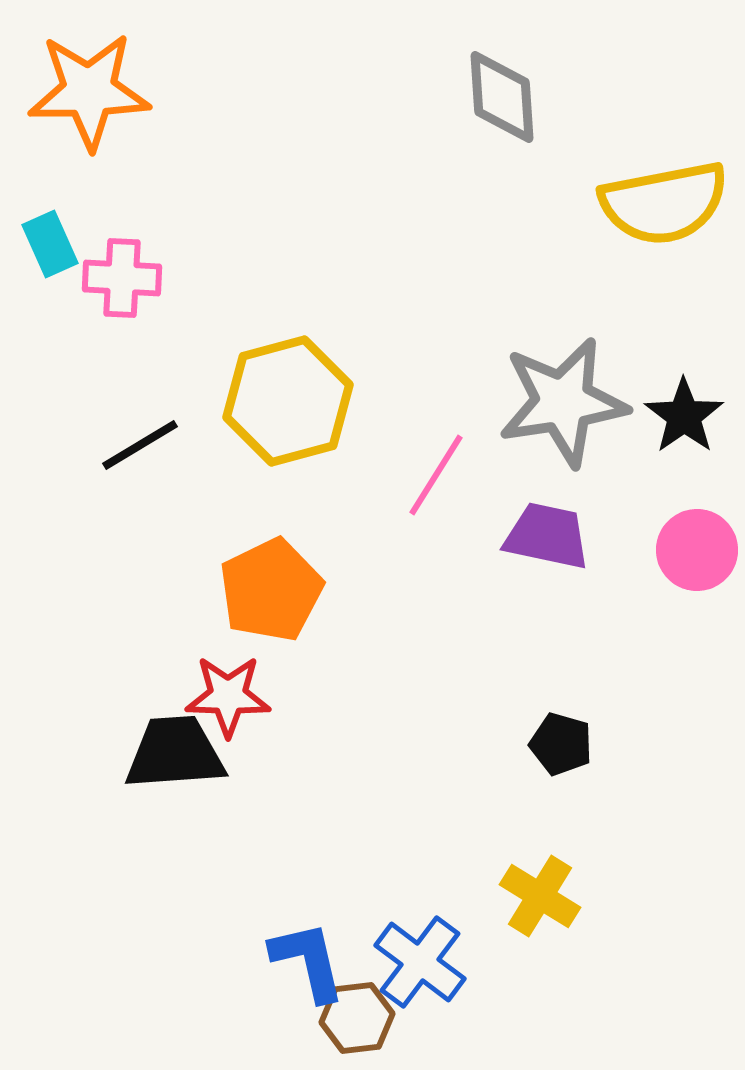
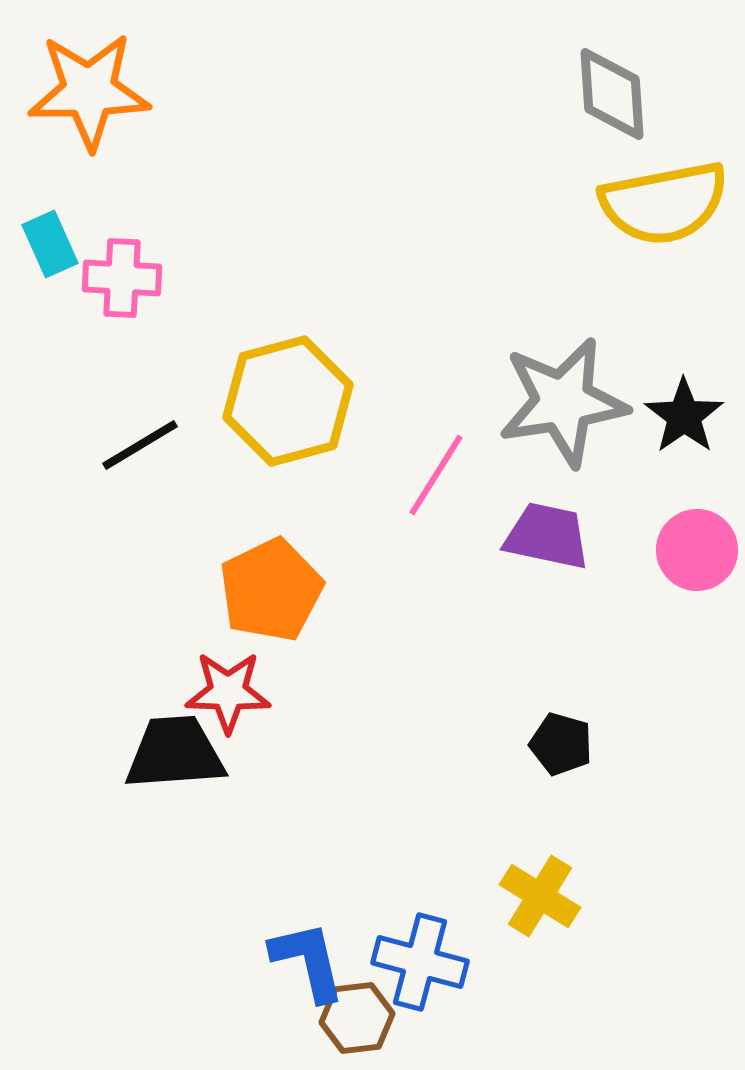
gray diamond: moved 110 px right, 3 px up
red star: moved 4 px up
blue cross: rotated 22 degrees counterclockwise
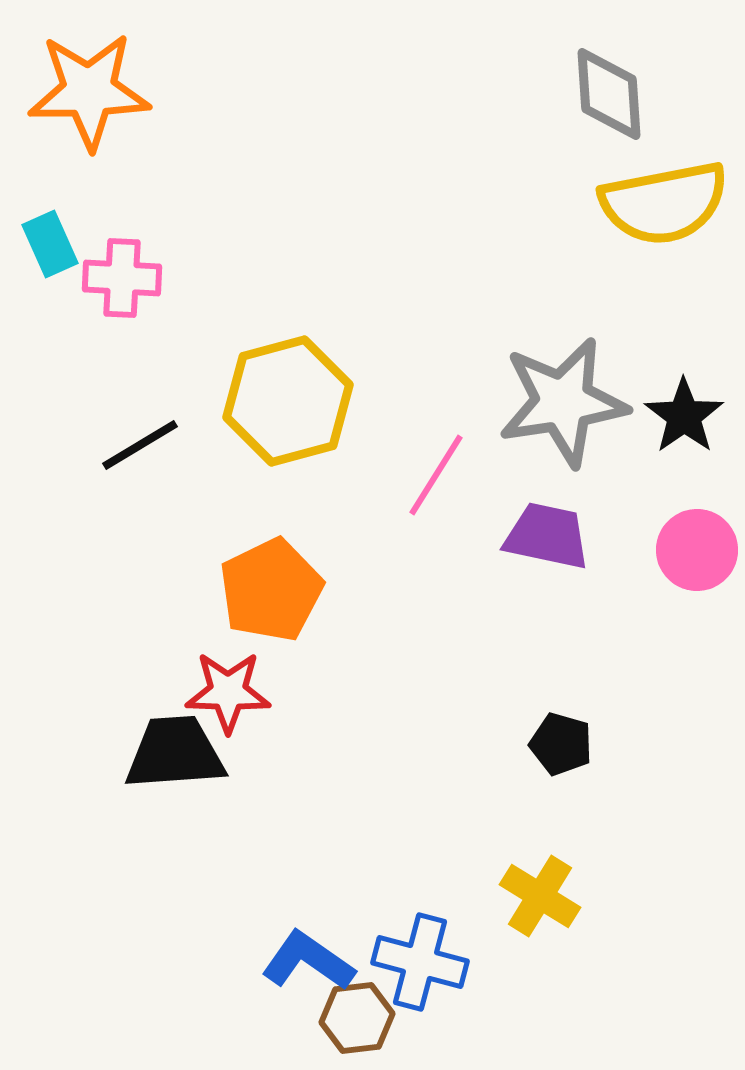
gray diamond: moved 3 px left
blue L-shape: rotated 42 degrees counterclockwise
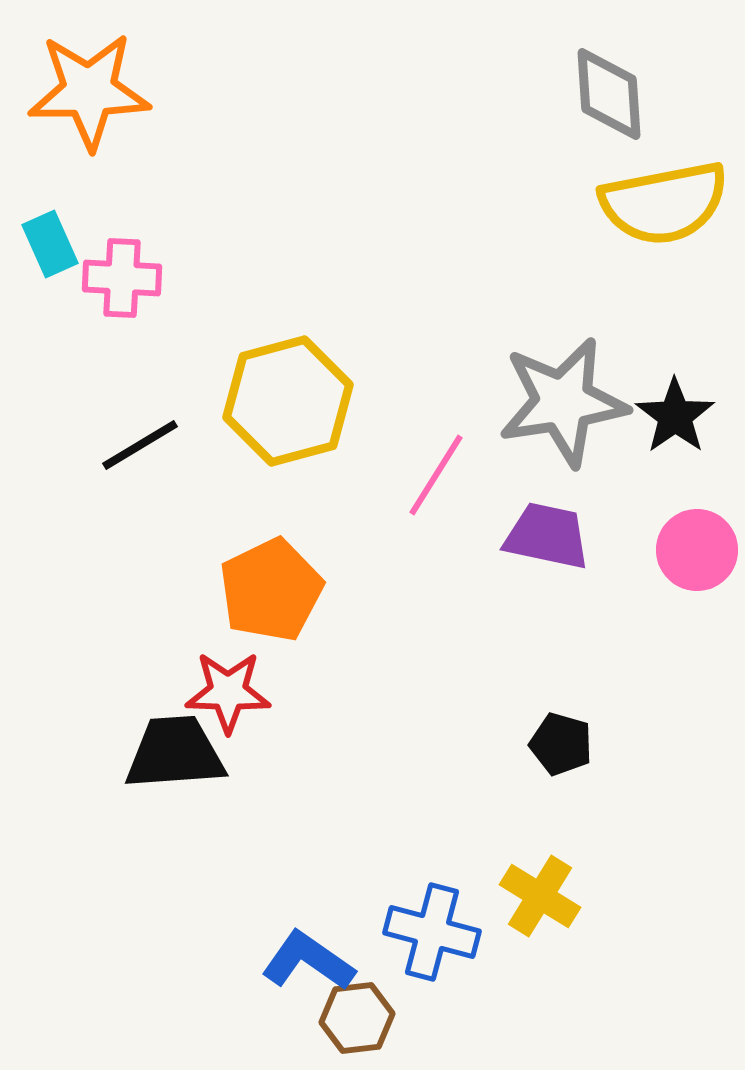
black star: moved 9 px left
blue cross: moved 12 px right, 30 px up
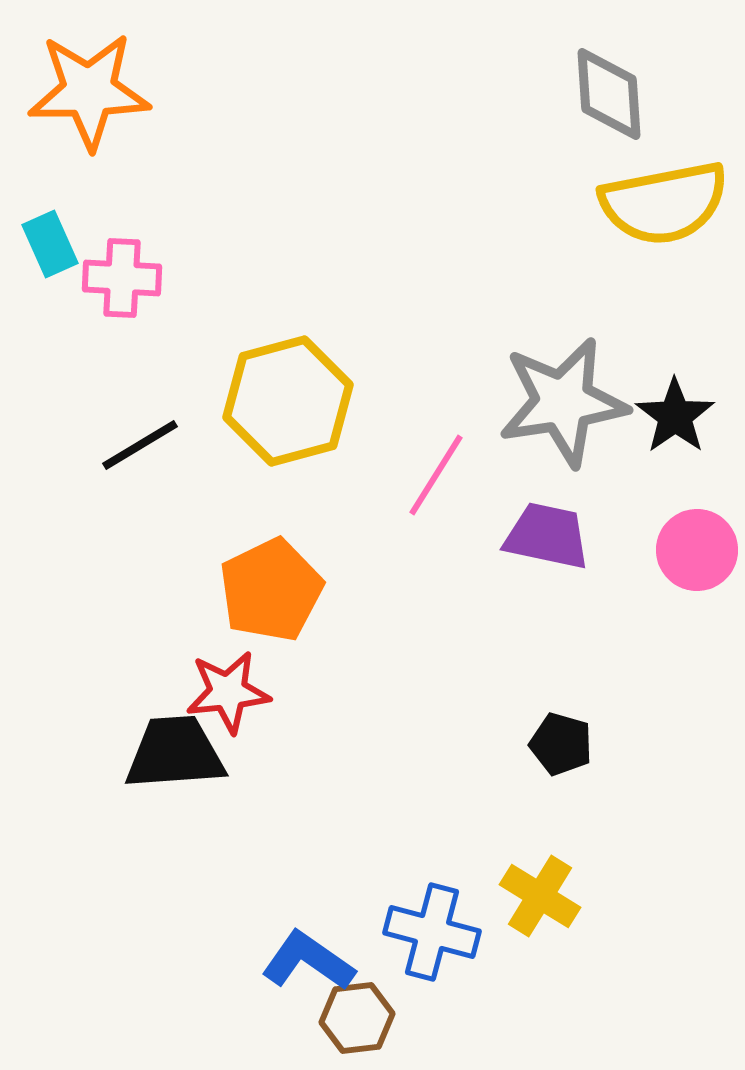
red star: rotated 8 degrees counterclockwise
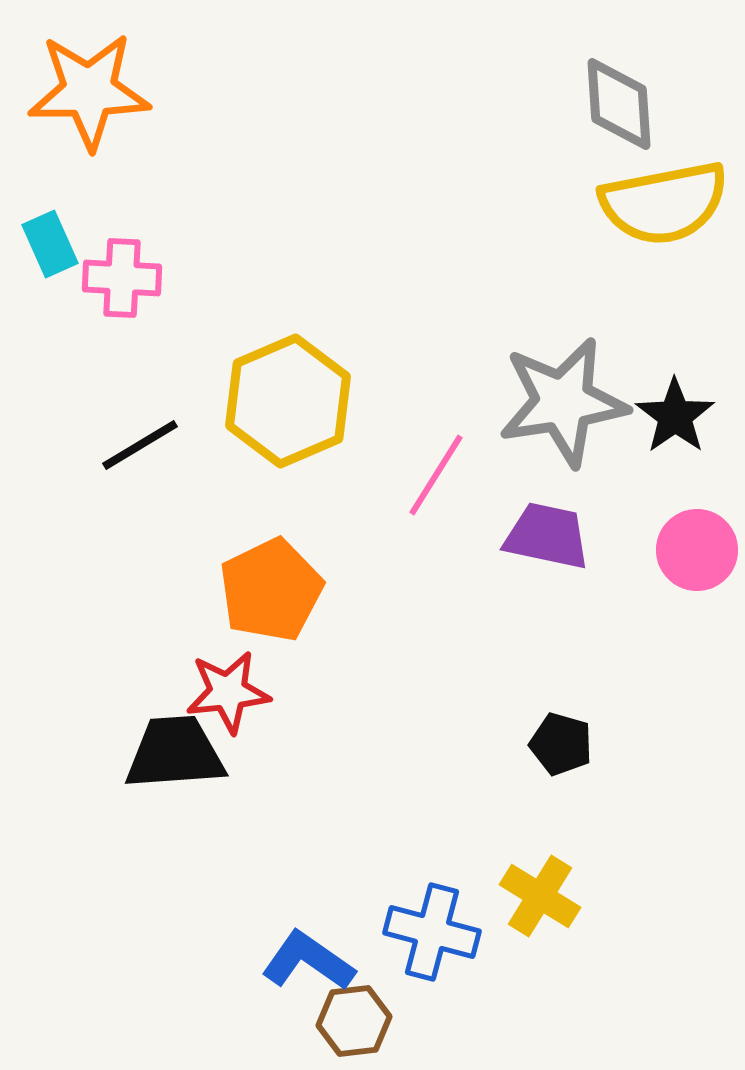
gray diamond: moved 10 px right, 10 px down
yellow hexagon: rotated 8 degrees counterclockwise
brown hexagon: moved 3 px left, 3 px down
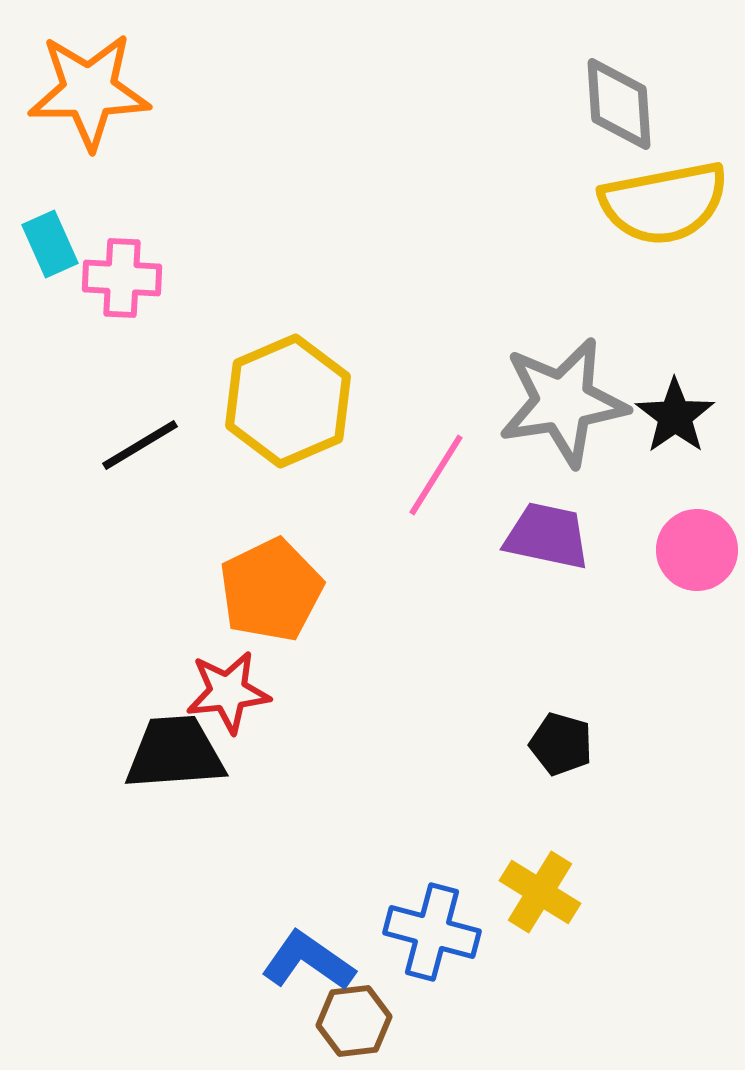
yellow cross: moved 4 px up
